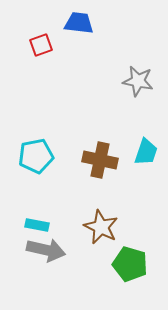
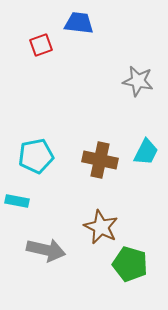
cyan trapezoid: rotated 8 degrees clockwise
cyan rectangle: moved 20 px left, 24 px up
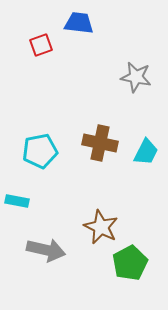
gray star: moved 2 px left, 4 px up
cyan pentagon: moved 4 px right, 5 px up
brown cross: moved 17 px up
green pentagon: moved 1 px up; rotated 28 degrees clockwise
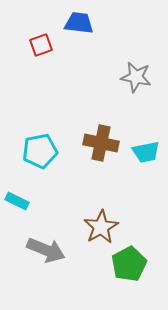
brown cross: moved 1 px right
cyan trapezoid: rotated 52 degrees clockwise
cyan rectangle: rotated 15 degrees clockwise
brown star: rotated 16 degrees clockwise
gray arrow: rotated 9 degrees clockwise
green pentagon: moved 1 px left, 1 px down
